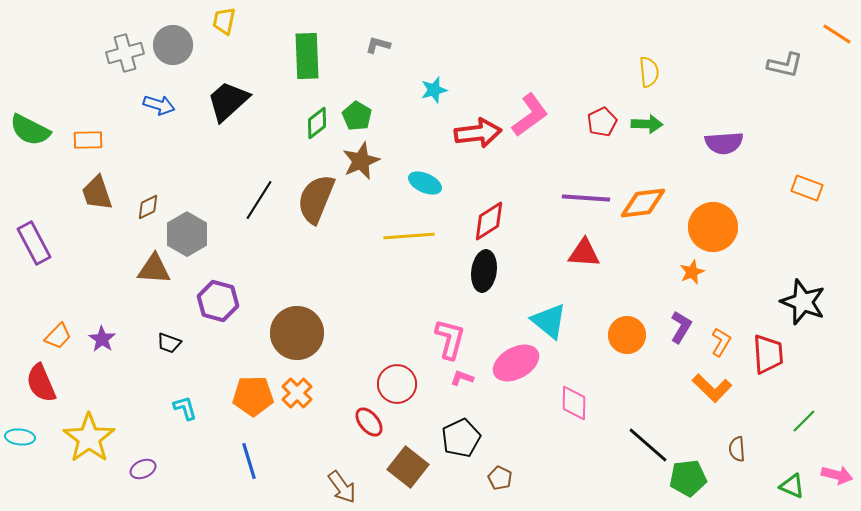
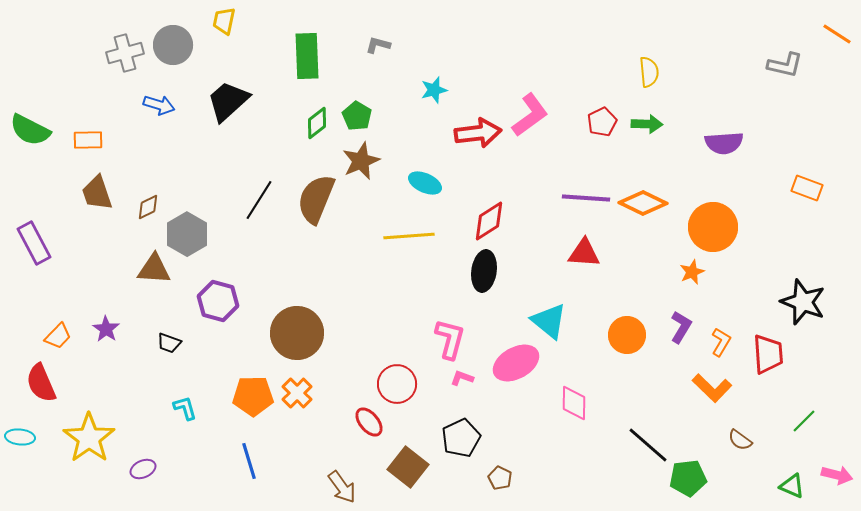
orange diamond at (643, 203): rotated 33 degrees clockwise
purple star at (102, 339): moved 4 px right, 10 px up
brown semicircle at (737, 449): moved 3 px right, 9 px up; rotated 50 degrees counterclockwise
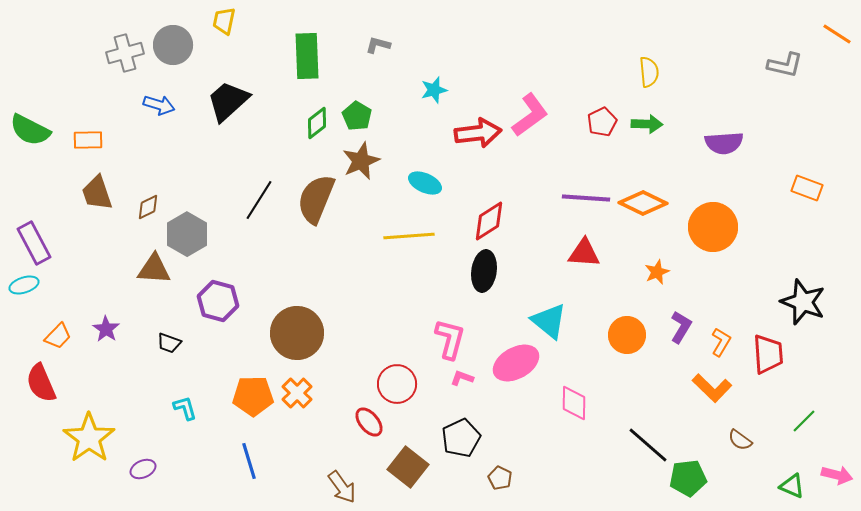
orange star at (692, 272): moved 35 px left
cyan ellipse at (20, 437): moved 4 px right, 152 px up; rotated 24 degrees counterclockwise
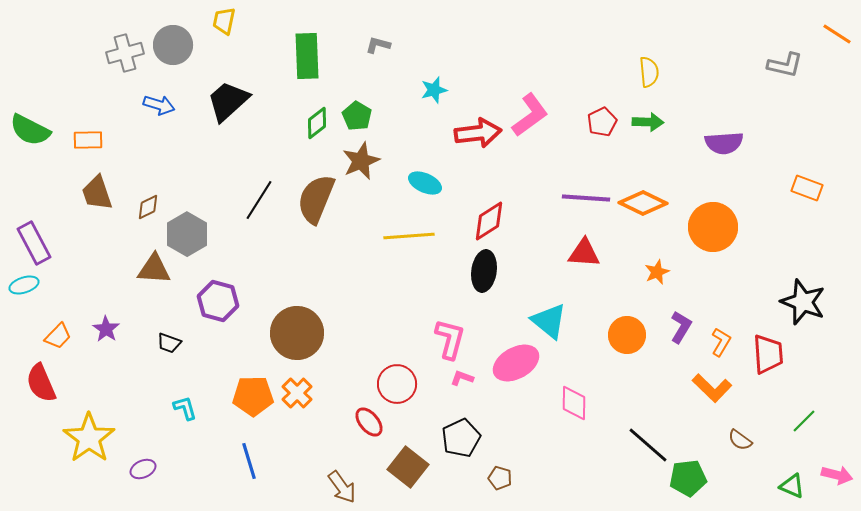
green arrow at (647, 124): moved 1 px right, 2 px up
brown pentagon at (500, 478): rotated 10 degrees counterclockwise
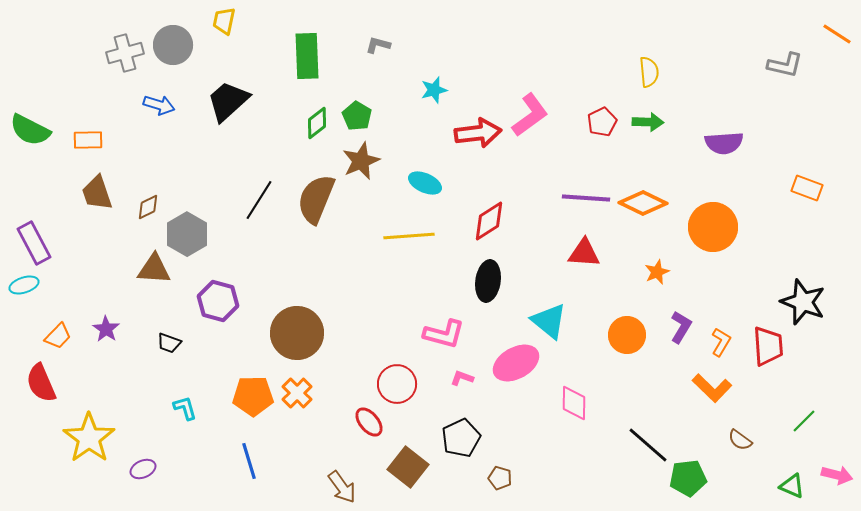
black ellipse at (484, 271): moved 4 px right, 10 px down
pink L-shape at (450, 339): moved 6 px left, 5 px up; rotated 90 degrees clockwise
red trapezoid at (768, 354): moved 8 px up
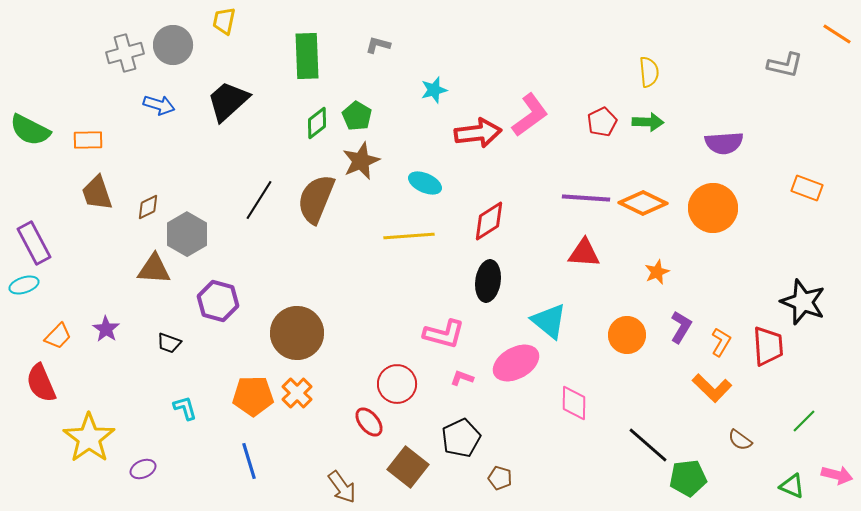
orange circle at (713, 227): moved 19 px up
